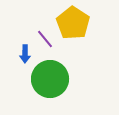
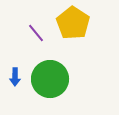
purple line: moved 9 px left, 6 px up
blue arrow: moved 10 px left, 23 px down
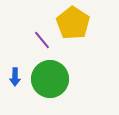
purple line: moved 6 px right, 7 px down
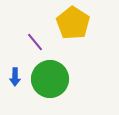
purple line: moved 7 px left, 2 px down
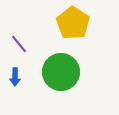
purple line: moved 16 px left, 2 px down
green circle: moved 11 px right, 7 px up
